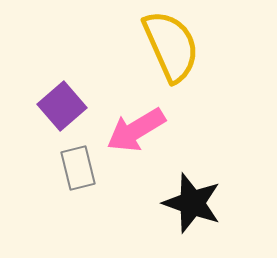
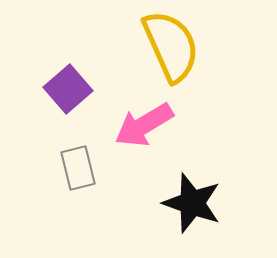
purple square: moved 6 px right, 17 px up
pink arrow: moved 8 px right, 5 px up
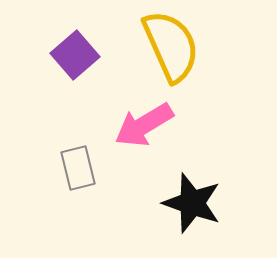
purple square: moved 7 px right, 34 px up
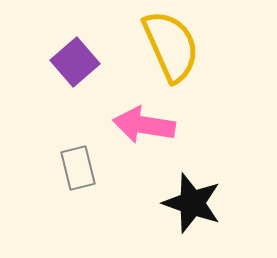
purple square: moved 7 px down
pink arrow: rotated 40 degrees clockwise
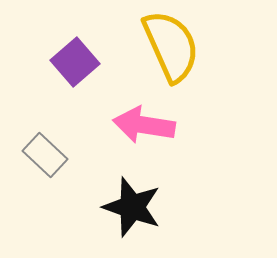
gray rectangle: moved 33 px left, 13 px up; rotated 33 degrees counterclockwise
black star: moved 60 px left, 4 px down
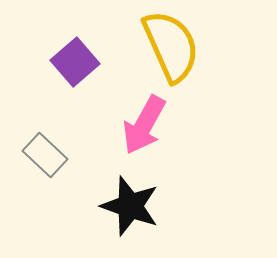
pink arrow: rotated 70 degrees counterclockwise
black star: moved 2 px left, 1 px up
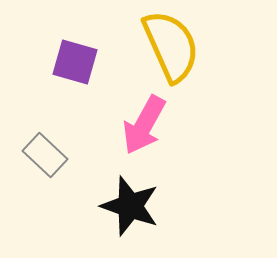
purple square: rotated 33 degrees counterclockwise
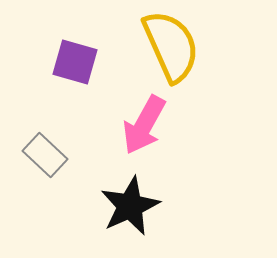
black star: rotated 28 degrees clockwise
